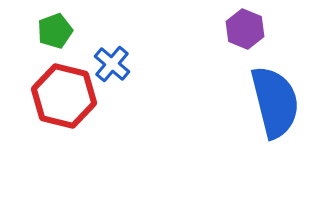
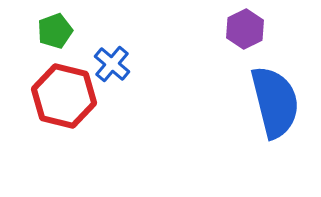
purple hexagon: rotated 12 degrees clockwise
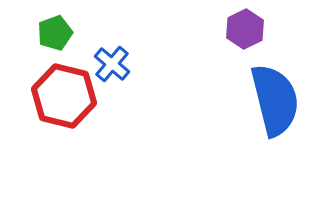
green pentagon: moved 2 px down
blue semicircle: moved 2 px up
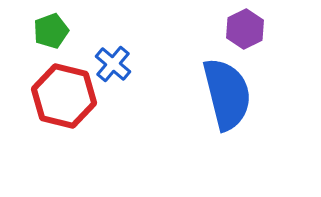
green pentagon: moved 4 px left, 2 px up
blue cross: moved 1 px right
blue semicircle: moved 48 px left, 6 px up
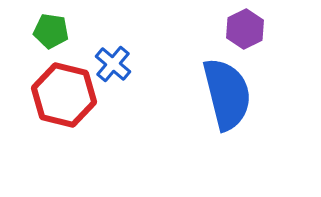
green pentagon: rotated 28 degrees clockwise
red hexagon: moved 1 px up
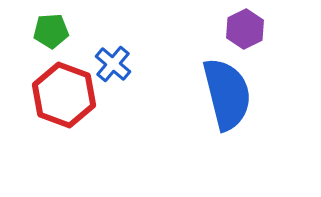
green pentagon: rotated 12 degrees counterclockwise
red hexagon: rotated 6 degrees clockwise
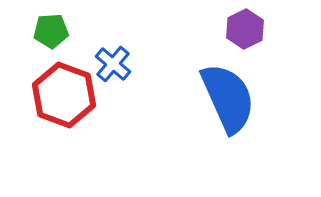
blue semicircle: moved 1 px right, 4 px down; rotated 10 degrees counterclockwise
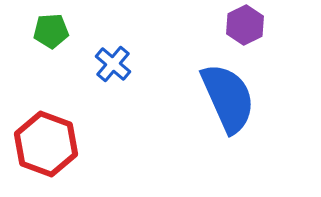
purple hexagon: moved 4 px up
red hexagon: moved 18 px left, 49 px down
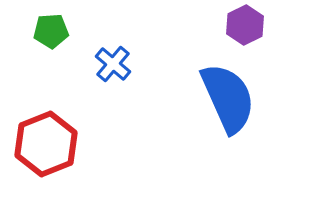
red hexagon: rotated 18 degrees clockwise
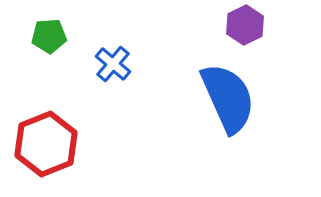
green pentagon: moved 2 px left, 5 px down
